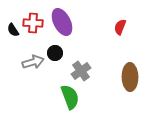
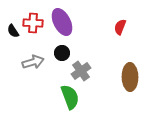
black semicircle: moved 1 px down
black circle: moved 7 px right
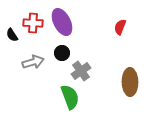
black semicircle: moved 1 px left, 4 px down
brown ellipse: moved 5 px down
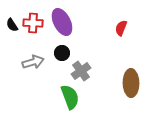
red semicircle: moved 1 px right, 1 px down
black semicircle: moved 10 px up
brown ellipse: moved 1 px right, 1 px down
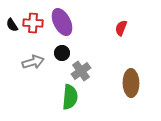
green semicircle: rotated 25 degrees clockwise
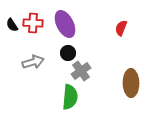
purple ellipse: moved 3 px right, 2 px down
black circle: moved 6 px right
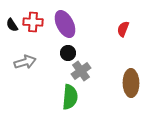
red cross: moved 1 px up
red semicircle: moved 2 px right, 1 px down
gray arrow: moved 8 px left
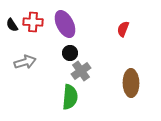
black circle: moved 2 px right
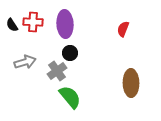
purple ellipse: rotated 24 degrees clockwise
gray cross: moved 24 px left
green semicircle: rotated 45 degrees counterclockwise
